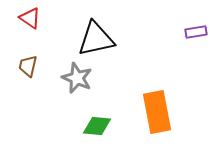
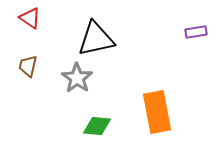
gray star: rotated 12 degrees clockwise
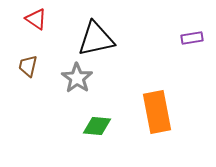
red triangle: moved 6 px right, 1 px down
purple rectangle: moved 4 px left, 6 px down
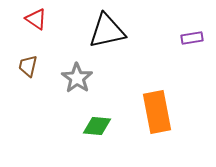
black triangle: moved 11 px right, 8 px up
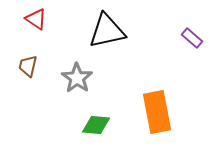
purple rectangle: rotated 50 degrees clockwise
green diamond: moved 1 px left, 1 px up
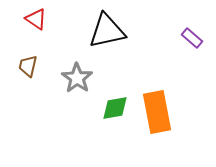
green diamond: moved 19 px right, 17 px up; rotated 16 degrees counterclockwise
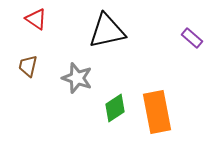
gray star: rotated 16 degrees counterclockwise
green diamond: rotated 24 degrees counterclockwise
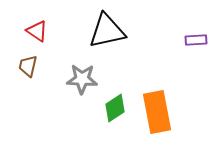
red triangle: moved 1 px right, 12 px down
purple rectangle: moved 4 px right, 2 px down; rotated 45 degrees counterclockwise
gray star: moved 5 px right, 1 px down; rotated 16 degrees counterclockwise
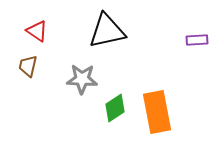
purple rectangle: moved 1 px right
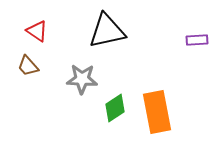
brown trapezoid: rotated 55 degrees counterclockwise
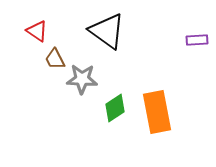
black triangle: rotated 48 degrees clockwise
brown trapezoid: moved 27 px right, 7 px up; rotated 15 degrees clockwise
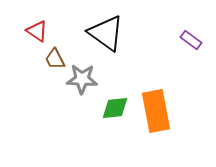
black triangle: moved 1 px left, 2 px down
purple rectangle: moved 6 px left; rotated 40 degrees clockwise
green diamond: rotated 28 degrees clockwise
orange rectangle: moved 1 px left, 1 px up
